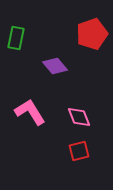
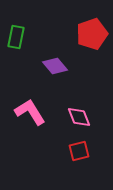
green rectangle: moved 1 px up
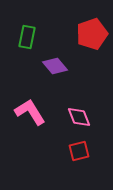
green rectangle: moved 11 px right
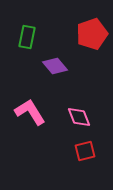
red square: moved 6 px right
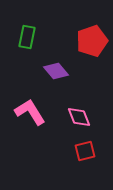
red pentagon: moved 7 px down
purple diamond: moved 1 px right, 5 px down
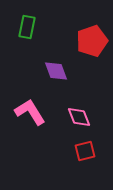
green rectangle: moved 10 px up
purple diamond: rotated 20 degrees clockwise
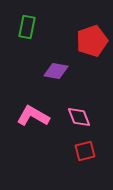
purple diamond: rotated 60 degrees counterclockwise
pink L-shape: moved 3 px right, 4 px down; rotated 28 degrees counterclockwise
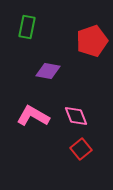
purple diamond: moved 8 px left
pink diamond: moved 3 px left, 1 px up
red square: moved 4 px left, 2 px up; rotated 25 degrees counterclockwise
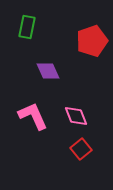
purple diamond: rotated 55 degrees clockwise
pink L-shape: rotated 36 degrees clockwise
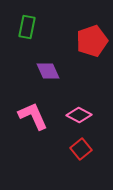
pink diamond: moved 3 px right, 1 px up; rotated 40 degrees counterclockwise
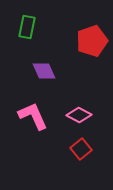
purple diamond: moved 4 px left
